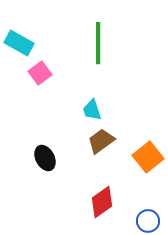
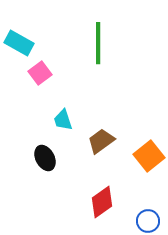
cyan trapezoid: moved 29 px left, 10 px down
orange square: moved 1 px right, 1 px up
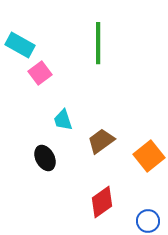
cyan rectangle: moved 1 px right, 2 px down
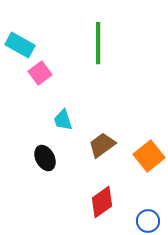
brown trapezoid: moved 1 px right, 4 px down
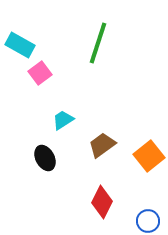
green line: rotated 18 degrees clockwise
cyan trapezoid: rotated 75 degrees clockwise
red diamond: rotated 28 degrees counterclockwise
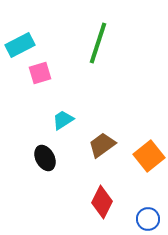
cyan rectangle: rotated 56 degrees counterclockwise
pink square: rotated 20 degrees clockwise
blue circle: moved 2 px up
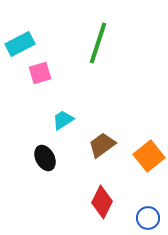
cyan rectangle: moved 1 px up
blue circle: moved 1 px up
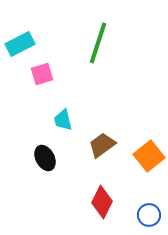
pink square: moved 2 px right, 1 px down
cyan trapezoid: rotated 70 degrees counterclockwise
blue circle: moved 1 px right, 3 px up
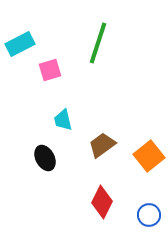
pink square: moved 8 px right, 4 px up
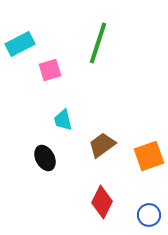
orange square: rotated 20 degrees clockwise
